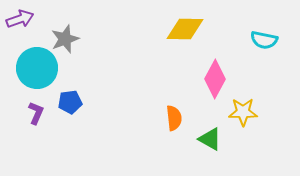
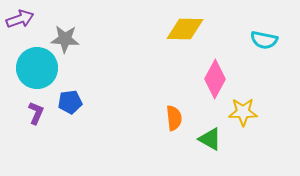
gray star: rotated 24 degrees clockwise
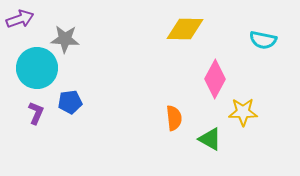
cyan semicircle: moved 1 px left
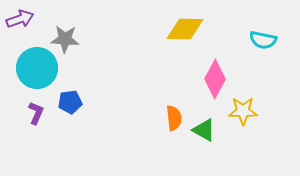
yellow star: moved 1 px up
green triangle: moved 6 px left, 9 px up
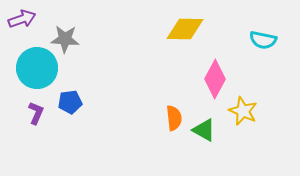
purple arrow: moved 2 px right
yellow star: rotated 24 degrees clockwise
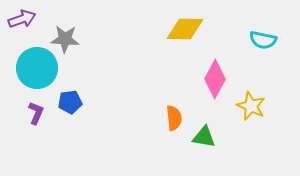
yellow star: moved 8 px right, 5 px up
green triangle: moved 7 px down; rotated 20 degrees counterclockwise
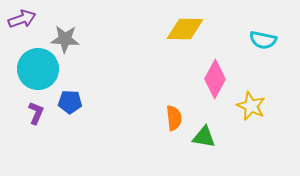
cyan circle: moved 1 px right, 1 px down
blue pentagon: rotated 10 degrees clockwise
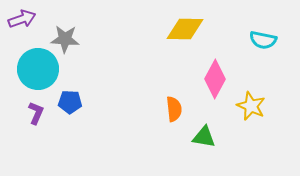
orange semicircle: moved 9 px up
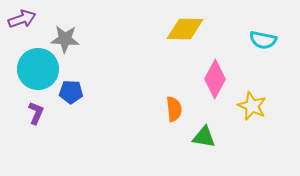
blue pentagon: moved 1 px right, 10 px up
yellow star: moved 1 px right
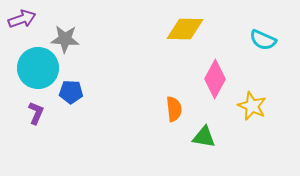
cyan semicircle: rotated 12 degrees clockwise
cyan circle: moved 1 px up
